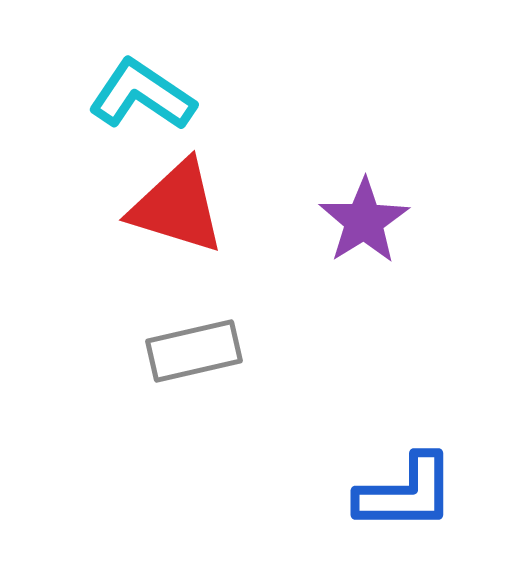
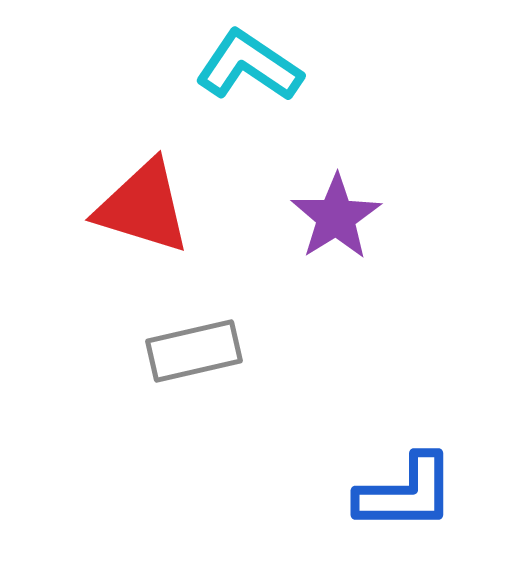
cyan L-shape: moved 107 px right, 29 px up
red triangle: moved 34 px left
purple star: moved 28 px left, 4 px up
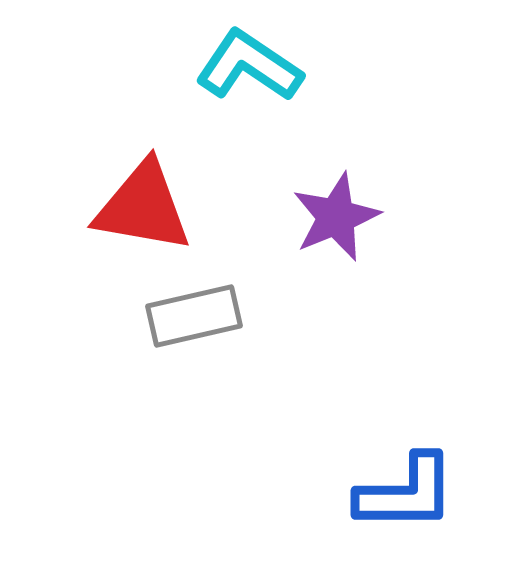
red triangle: rotated 7 degrees counterclockwise
purple star: rotated 10 degrees clockwise
gray rectangle: moved 35 px up
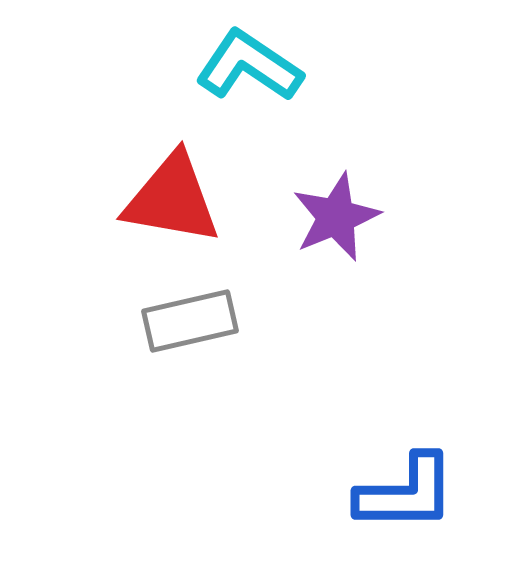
red triangle: moved 29 px right, 8 px up
gray rectangle: moved 4 px left, 5 px down
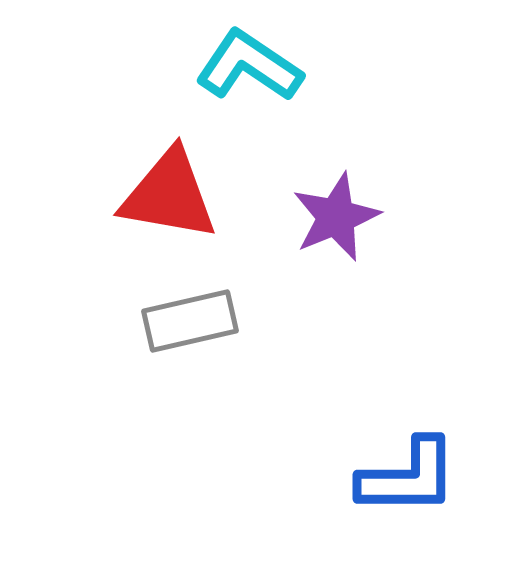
red triangle: moved 3 px left, 4 px up
blue L-shape: moved 2 px right, 16 px up
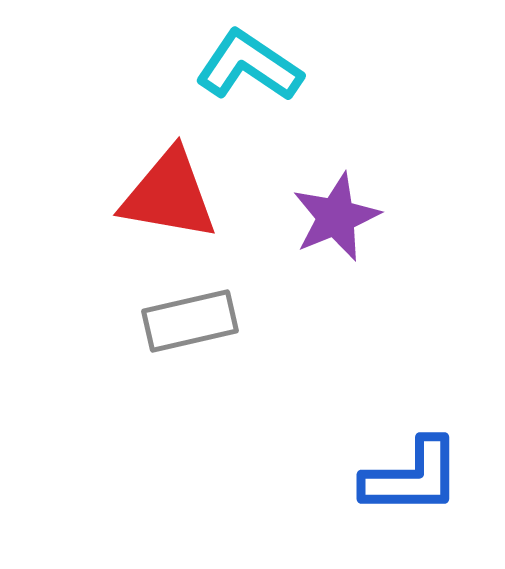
blue L-shape: moved 4 px right
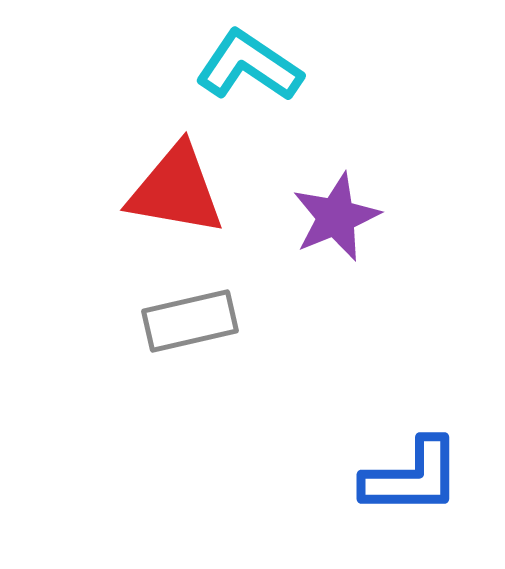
red triangle: moved 7 px right, 5 px up
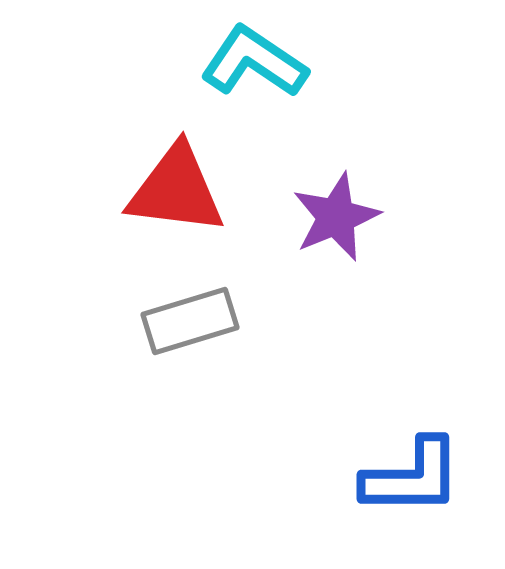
cyan L-shape: moved 5 px right, 4 px up
red triangle: rotated 3 degrees counterclockwise
gray rectangle: rotated 4 degrees counterclockwise
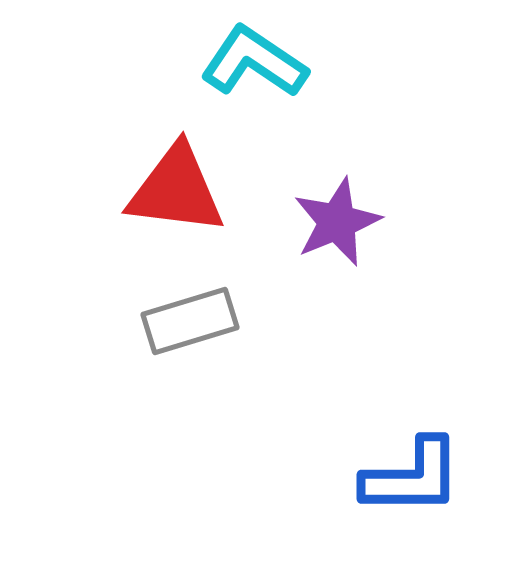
purple star: moved 1 px right, 5 px down
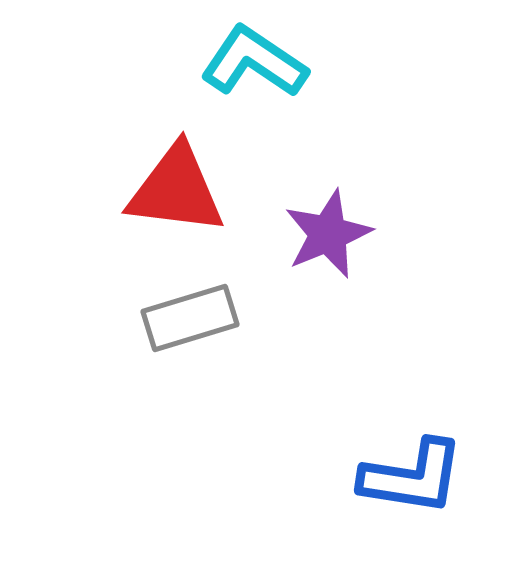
purple star: moved 9 px left, 12 px down
gray rectangle: moved 3 px up
blue L-shape: rotated 9 degrees clockwise
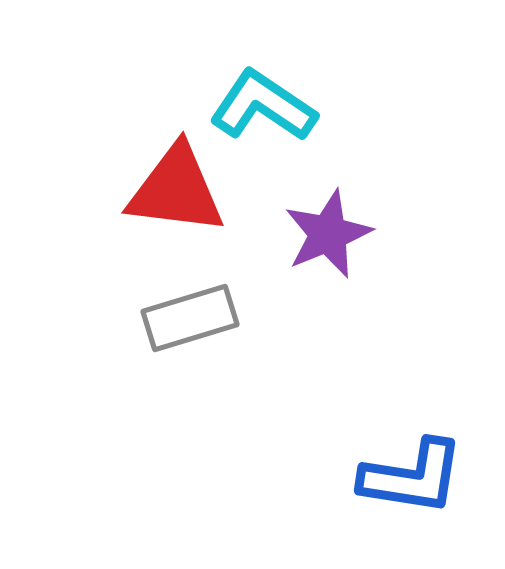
cyan L-shape: moved 9 px right, 44 px down
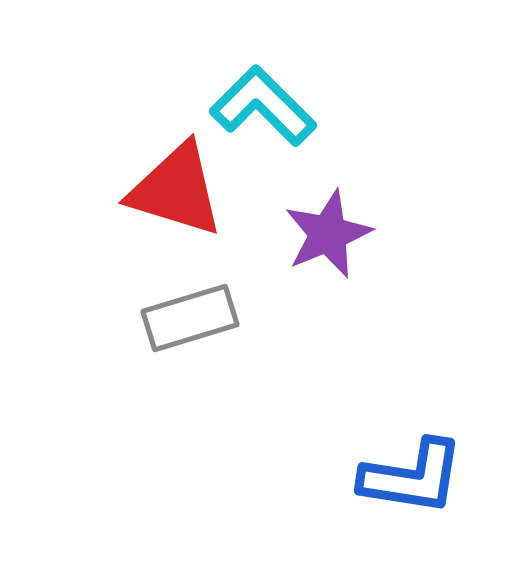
cyan L-shape: rotated 11 degrees clockwise
red triangle: rotated 10 degrees clockwise
